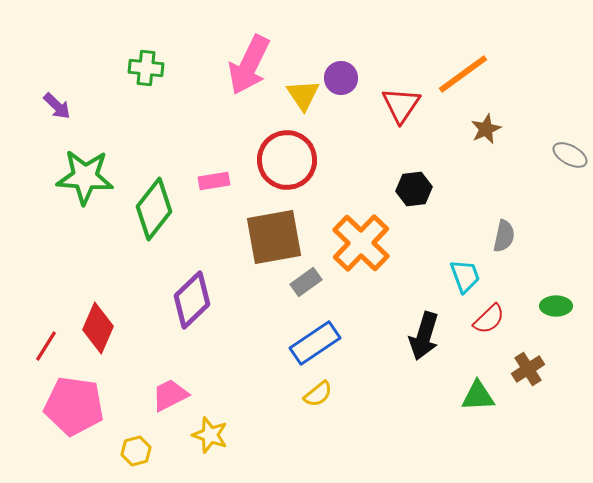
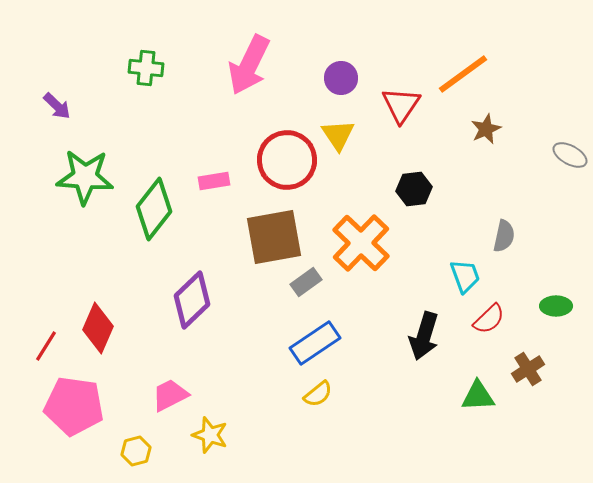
yellow triangle: moved 35 px right, 40 px down
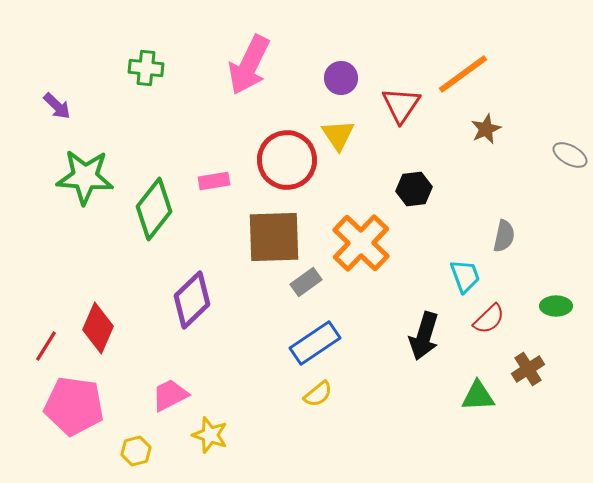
brown square: rotated 8 degrees clockwise
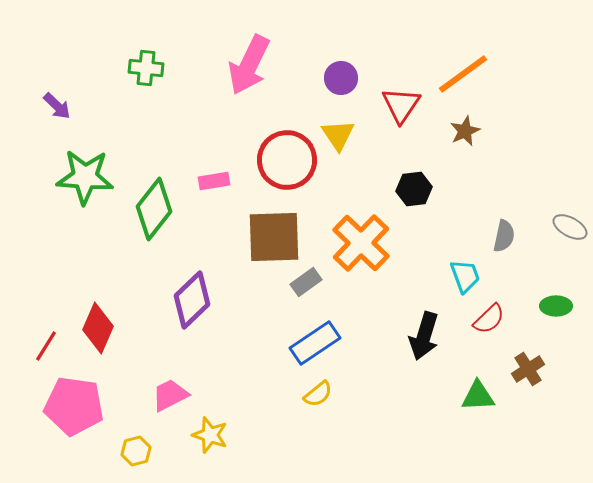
brown star: moved 21 px left, 2 px down
gray ellipse: moved 72 px down
